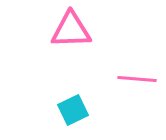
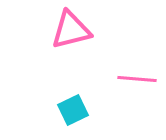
pink triangle: rotated 12 degrees counterclockwise
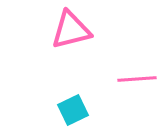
pink line: rotated 9 degrees counterclockwise
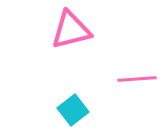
cyan square: rotated 12 degrees counterclockwise
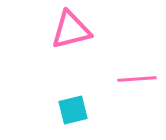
cyan square: rotated 24 degrees clockwise
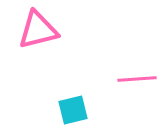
pink triangle: moved 33 px left
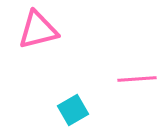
cyan square: rotated 16 degrees counterclockwise
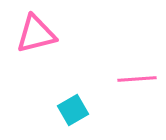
pink triangle: moved 2 px left, 4 px down
